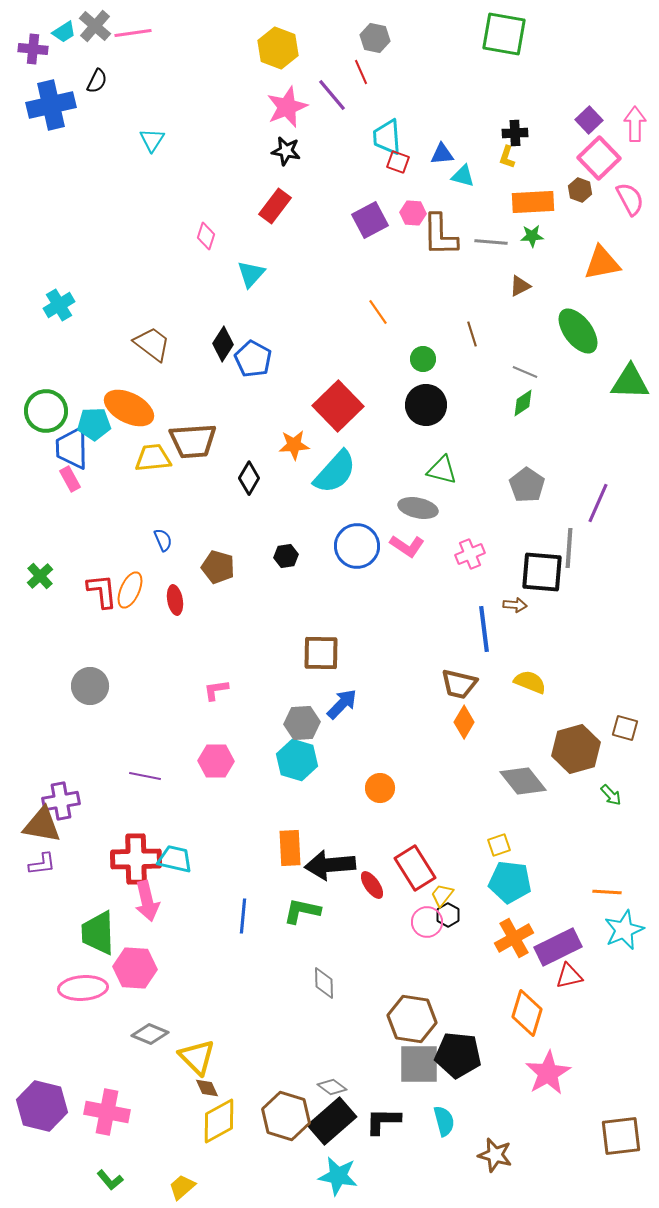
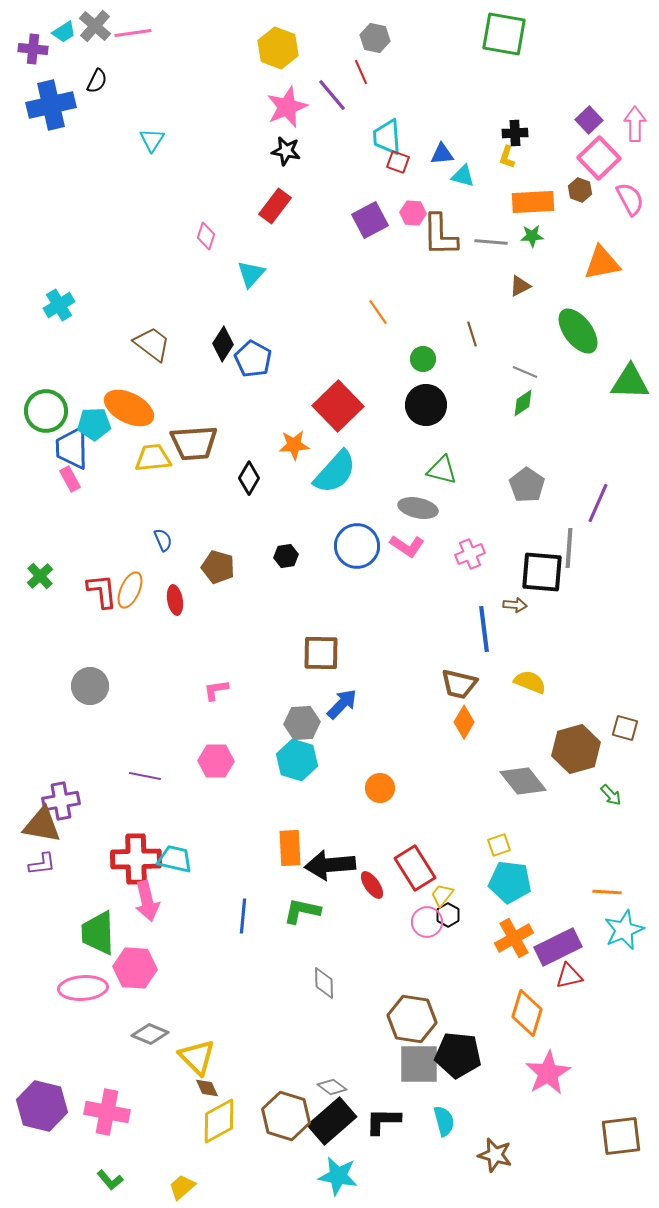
brown trapezoid at (193, 441): moved 1 px right, 2 px down
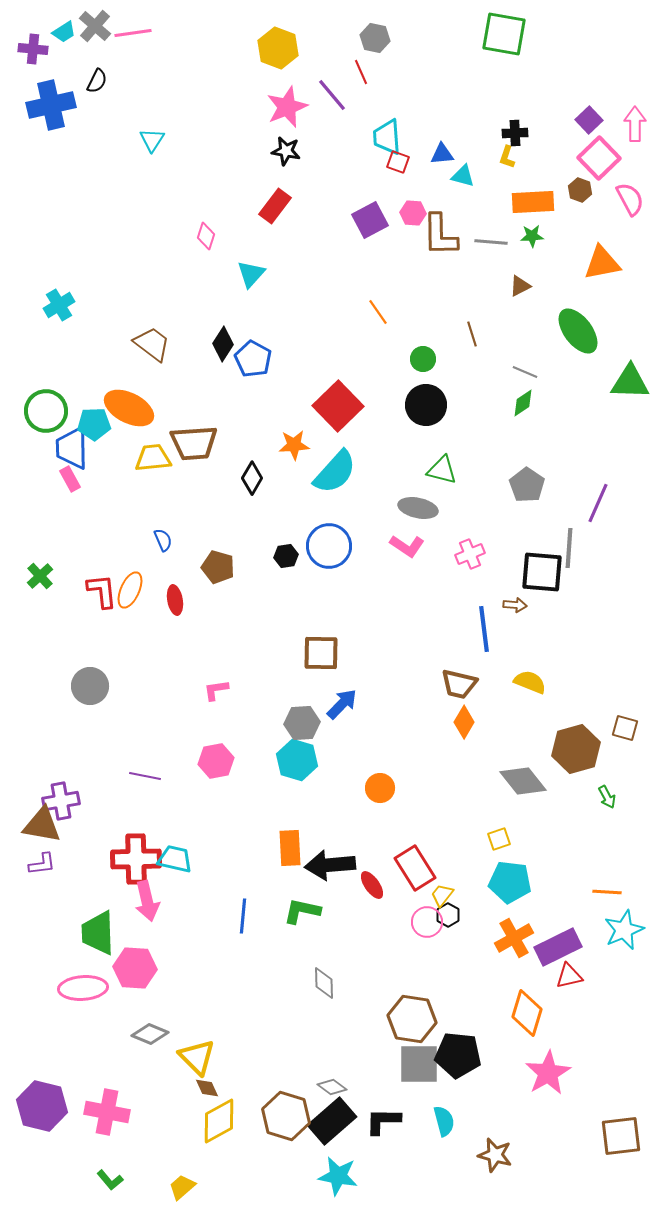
black diamond at (249, 478): moved 3 px right
blue circle at (357, 546): moved 28 px left
pink hexagon at (216, 761): rotated 12 degrees counterclockwise
green arrow at (611, 795): moved 4 px left, 2 px down; rotated 15 degrees clockwise
yellow square at (499, 845): moved 6 px up
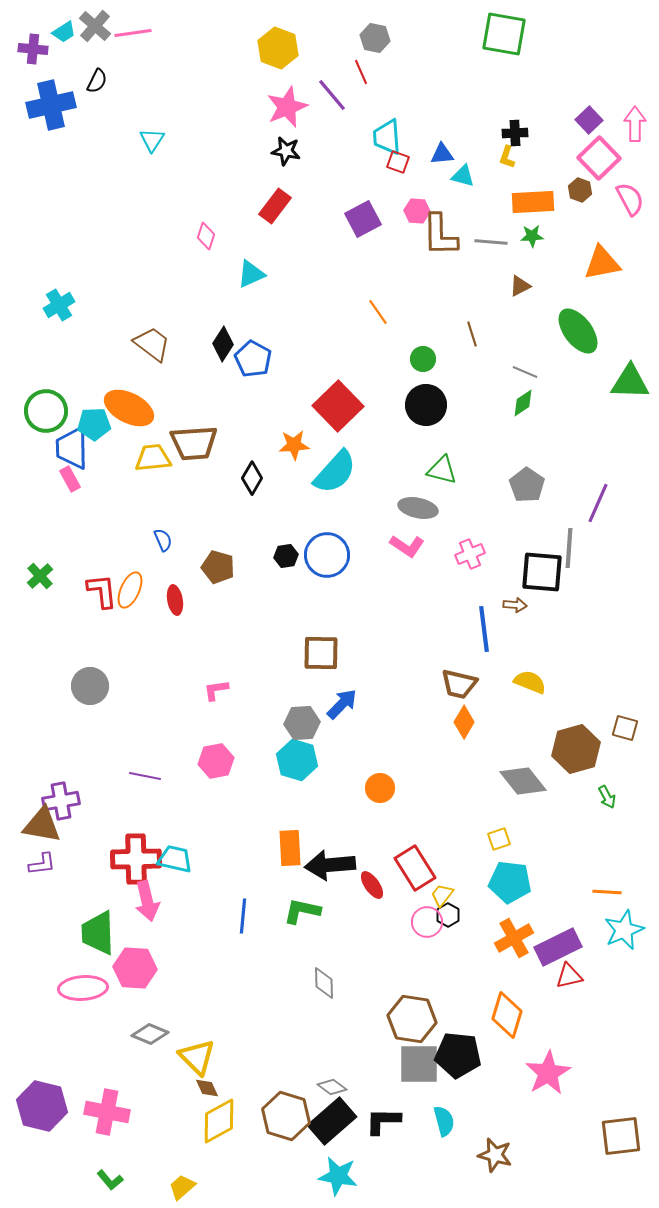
pink hexagon at (413, 213): moved 4 px right, 2 px up
purple square at (370, 220): moved 7 px left, 1 px up
cyan triangle at (251, 274): rotated 24 degrees clockwise
blue circle at (329, 546): moved 2 px left, 9 px down
orange diamond at (527, 1013): moved 20 px left, 2 px down
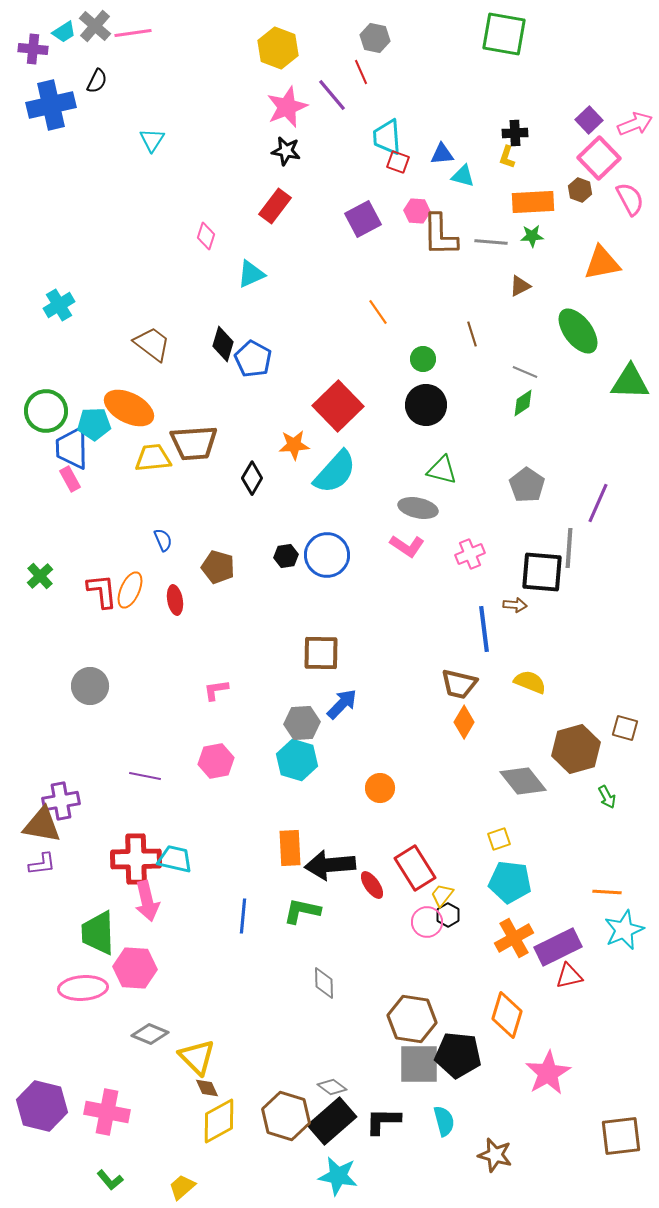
pink arrow at (635, 124): rotated 68 degrees clockwise
black diamond at (223, 344): rotated 16 degrees counterclockwise
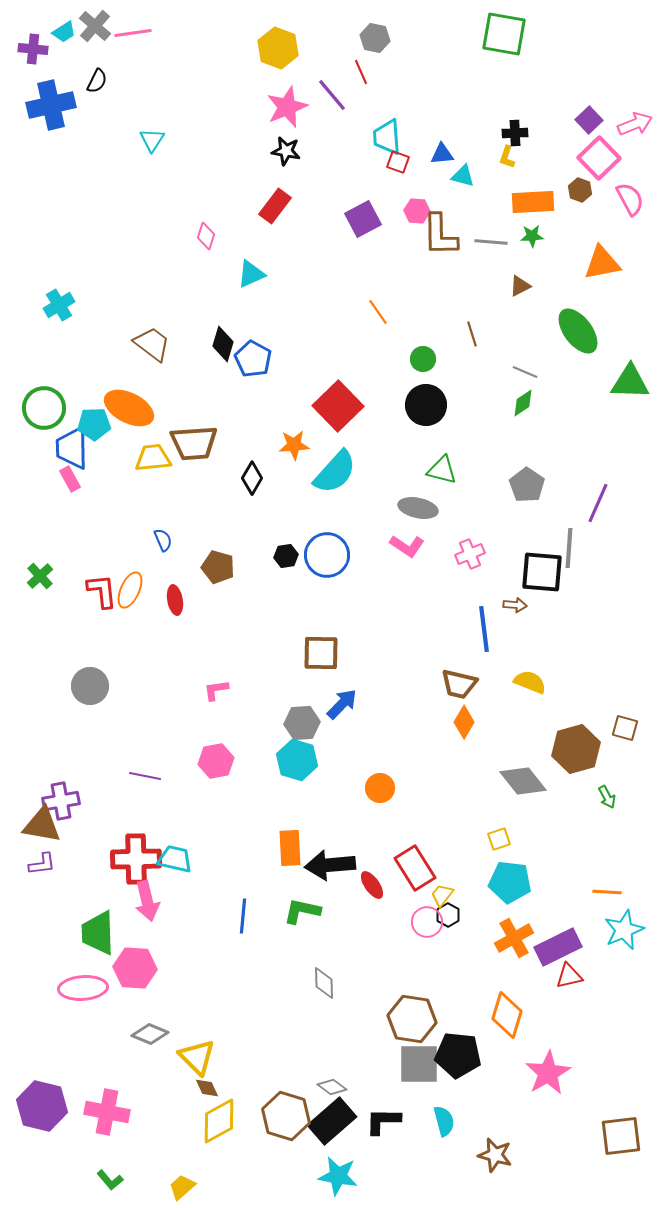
green circle at (46, 411): moved 2 px left, 3 px up
